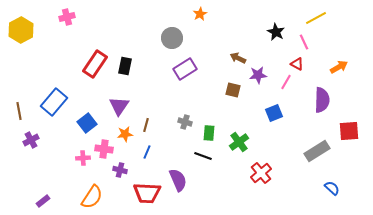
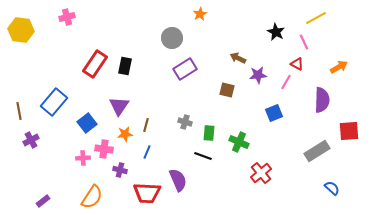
yellow hexagon at (21, 30): rotated 25 degrees counterclockwise
brown square at (233, 90): moved 6 px left
green cross at (239, 142): rotated 30 degrees counterclockwise
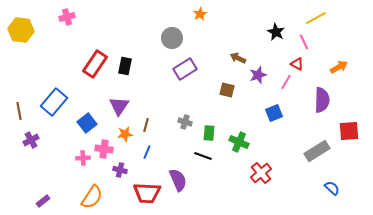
purple star at (258, 75): rotated 12 degrees counterclockwise
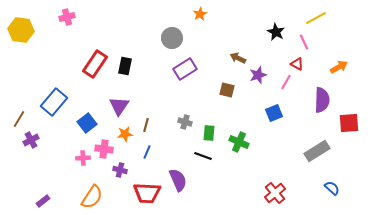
brown line at (19, 111): moved 8 px down; rotated 42 degrees clockwise
red square at (349, 131): moved 8 px up
red cross at (261, 173): moved 14 px right, 20 px down
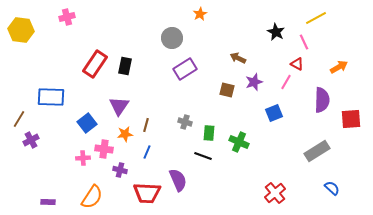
purple star at (258, 75): moved 4 px left, 7 px down
blue rectangle at (54, 102): moved 3 px left, 5 px up; rotated 52 degrees clockwise
red square at (349, 123): moved 2 px right, 4 px up
purple rectangle at (43, 201): moved 5 px right, 1 px down; rotated 40 degrees clockwise
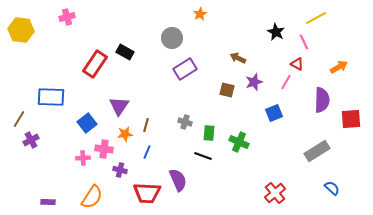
black rectangle at (125, 66): moved 14 px up; rotated 72 degrees counterclockwise
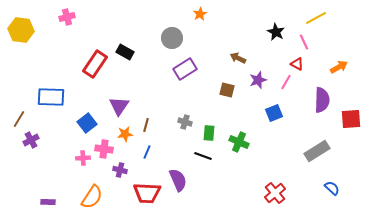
purple star at (254, 82): moved 4 px right, 2 px up
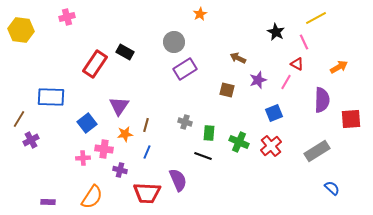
gray circle at (172, 38): moved 2 px right, 4 px down
red cross at (275, 193): moved 4 px left, 47 px up
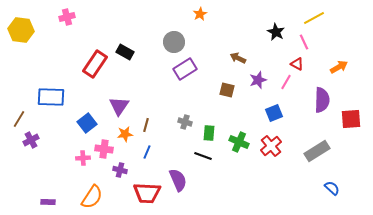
yellow line at (316, 18): moved 2 px left
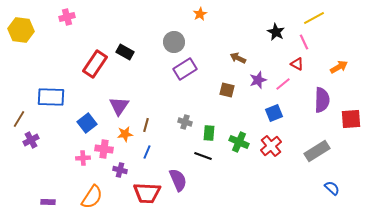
pink line at (286, 82): moved 3 px left, 2 px down; rotated 21 degrees clockwise
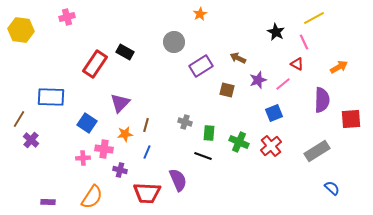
purple rectangle at (185, 69): moved 16 px right, 3 px up
purple triangle at (119, 106): moved 1 px right, 3 px up; rotated 10 degrees clockwise
blue square at (87, 123): rotated 18 degrees counterclockwise
purple cross at (31, 140): rotated 21 degrees counterclockwise
